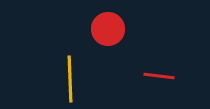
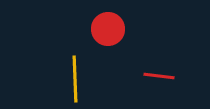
yellow line: moved 5 px right
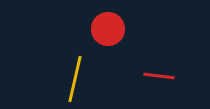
yellow line: rotated 15 degrees clockwise
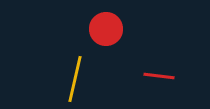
red circle: moved 2 px left
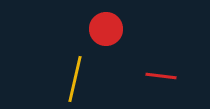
red line: moved 2 px right
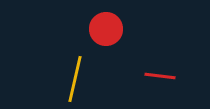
red line: moved 1 px left
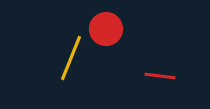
yellow line: moved 4 px left, 21 px up; rotated 9 degrees clockwise
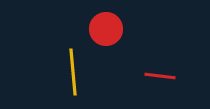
yellow line: moved 2 px right, 14 px down; rotated 27 degrees counterclockwise
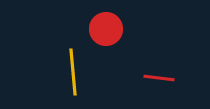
red line: moved 1 px left, 2 px down
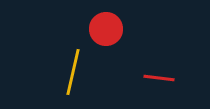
yellow line: rotated 18 degrees clockwise
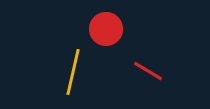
red line: moved 11 px left, 7 px up; rotated 24 degrees clockwise
